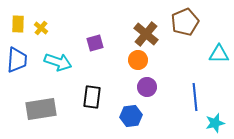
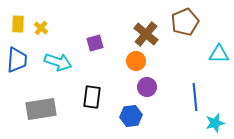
orange circle: moved 2 px left, 1 px down
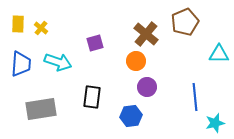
blue trapezoid: moved 4 px right, 4 px down
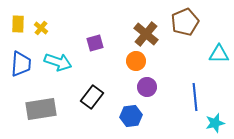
black rectangle: rotated 30 degrees clockwise
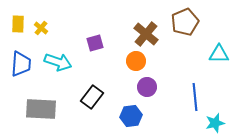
gray rectangle: rotated 12 degrees clockwise
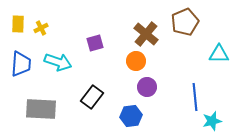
yellow cross: rotated 24 degrees clockwise
cyan star: moved 3 px left, 2 px up
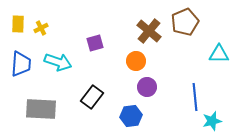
brown cross: moved 3 px right, 3 px up
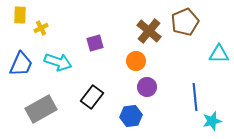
yellow rectangle: moved 2 px right, 9 px up
blue trapezoid: rotated 20 degrees clockwise
gray rectangle: rotated 32 degrees counterclockwise
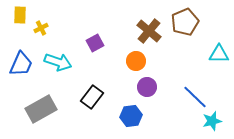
purple square: rotated 12 degrees counterclockwise
blue line: rotated 40 degrees counterclockwise
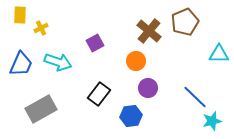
purple circle: moved 1 px right, 1 px down
black rectangle: moved 7 px right, 3 px up
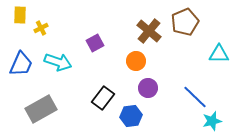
black rectangle: moved 4 px right, 4 px down
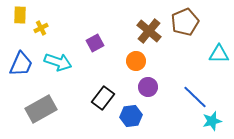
purple circle: moved 1 px up
